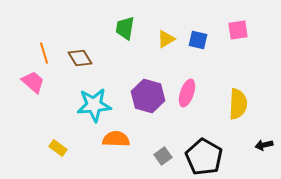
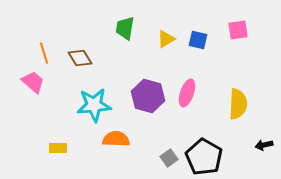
yellow rectangle: rotated 36 degrees counterclockwise
gray square: moved 6 px right, 2 px down
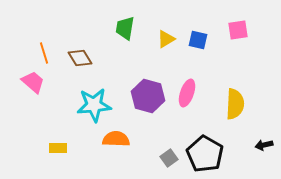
yellow semicircle: moved 3 px left
black pentagon: moved 1 px right, 3 px up
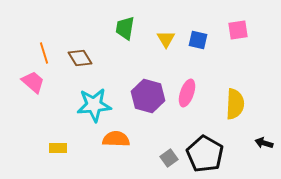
yellow triangle: rotated 30 degrees counterclockwise
black arrow: moved 2 px up; rotated 30 degrees clockwise
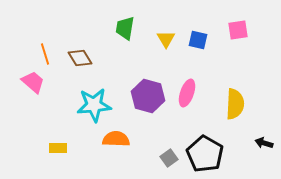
orange line: moved 1 px right, 1 px down
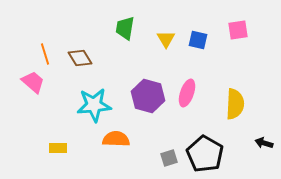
gray square: rotated 18 degrees clockwise
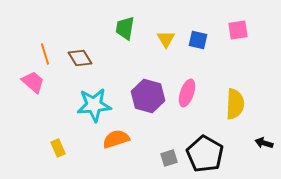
orange semicircle: rotated 20 degrees counterclockwise
yellow rectangle: rotated 66 degrees clockwise
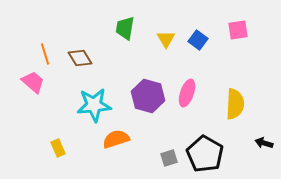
blue square: rotated 24 degrees clockwise
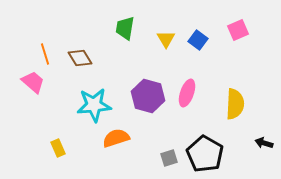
pink square: rotated 15 degrees counterclockwise
orange semicircle: moved 1 px up
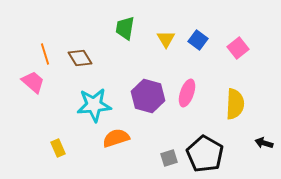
pink square: moved 18 px down; rotated 15 degrees counterclockwise
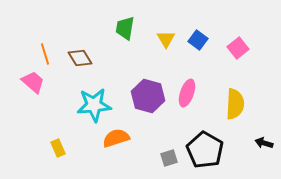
black pentagon: moved 4 px up
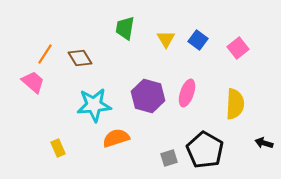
orange line: rotated 50 degrees clockwise
